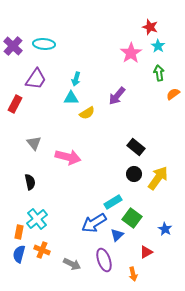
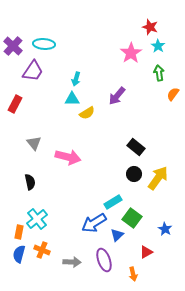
purple trapezoid: moved 3 px left, 8 px up
orange semicircle: rotated 16 degrees counterclockwise
cyan triangle: moved 1 px right, 1 px down
gray arrow: moved 2 px up; rotated 24 degrees counterclockwise
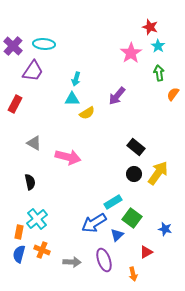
gray triangle: rotated 21 degrees counterclockwise
yellow arrow: moved 5 px up
blue star: rotated 16 degrees counterclockwise
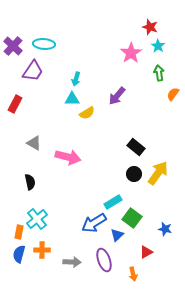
orange cross: rotated 21 degrees counterclockwise
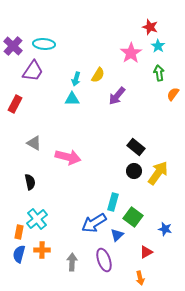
yellow semicircle: moved 11 px right, 38 px up; rotated 28 degrees counterclockwise
black circle: moved 3 px up
cyan rectangle: rotated 42 degrees counterclockwise
green square: moved 1 px right, 1 px up
gray arrow: rotated 90 degrees counterclockwise
orange arrow: moved 7 px right, 4 px down
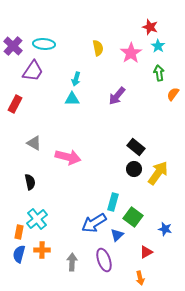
yellow semicircle: moved 27 px up; rotated 42 degrees counterclockwise
black circle: moved 2 px up
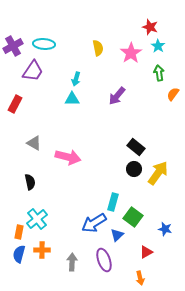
purple cross: rotated 18 degrees clockwise
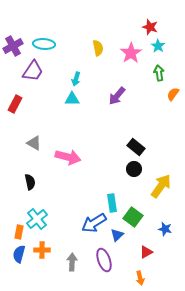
yellow arrow: moved 3 px right, 13 px down
cyan rectangle: moved 1 px left, 1 px down; rotated 24 degrees counterclockwise
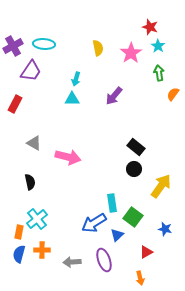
purple trapezoid: moved 2 px left
purple arrow: moved 3 px left
gray arrow: rotated 96 degrees counterclockwise
